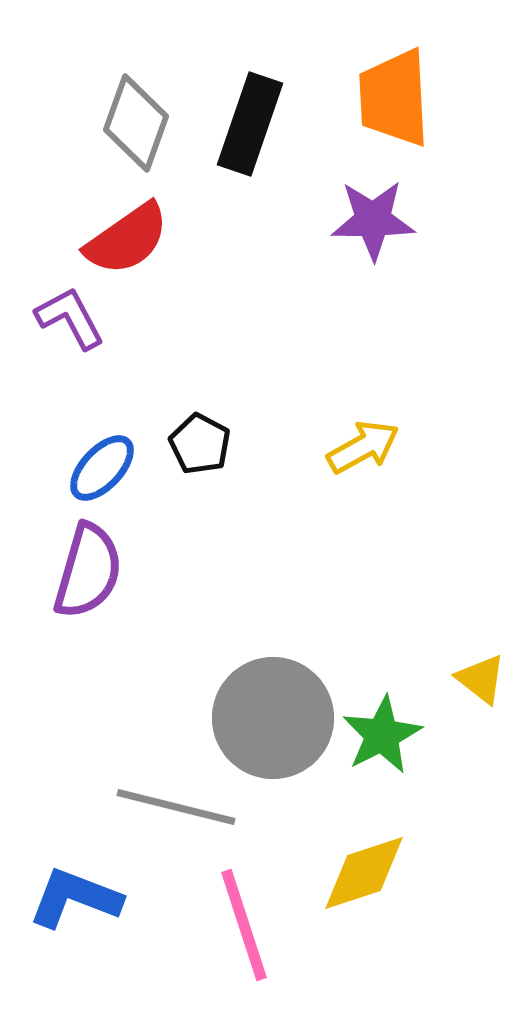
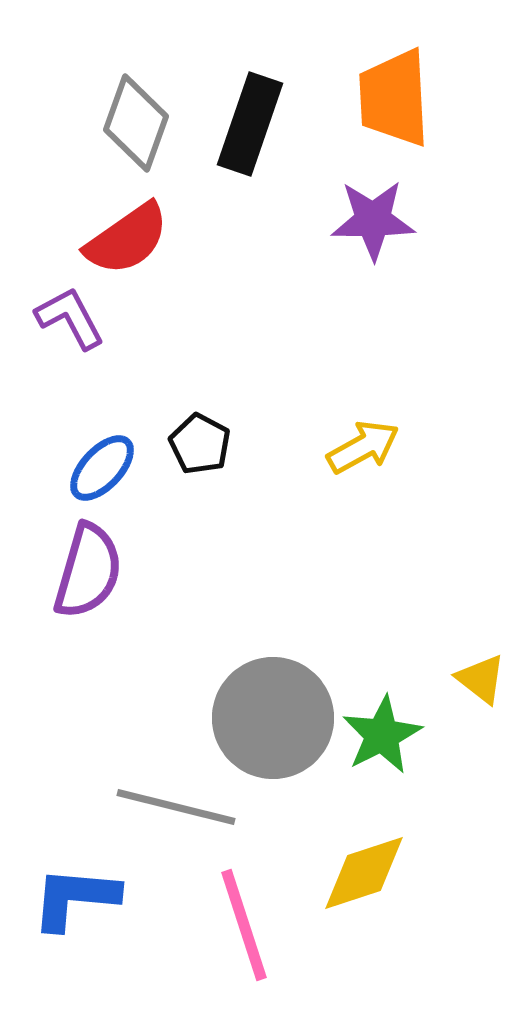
blue L-shape: rotated 16 degrees counterclockwise
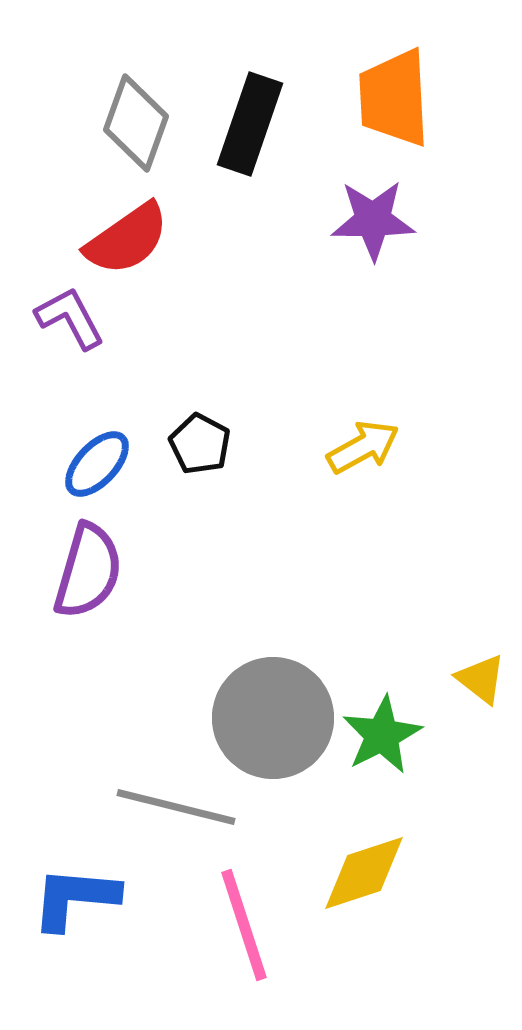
blue ellipse: moved 5 px left, 4 px up
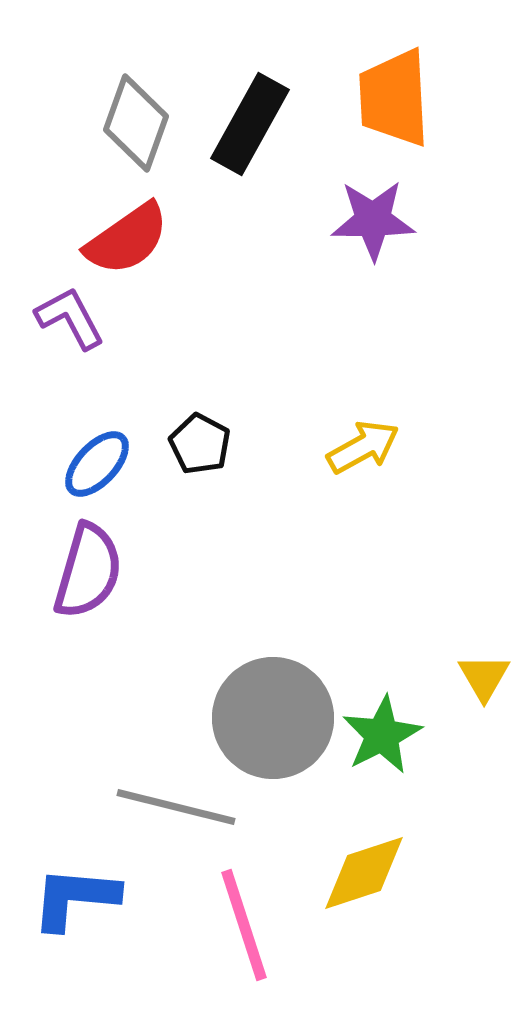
black rectangle: rotated 10 degrees clockwise
yellow triangle: moved 3 px right, 2 px up; rotated 22 degrees clockwise
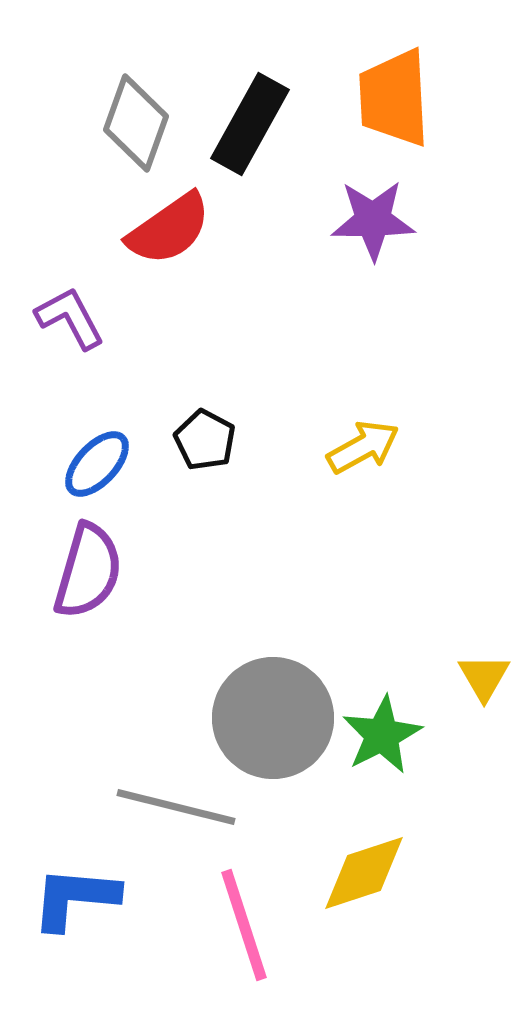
red semicircle: moved 42 px right, 10 px up
black pentagon: moved 5 px right, 4 px up
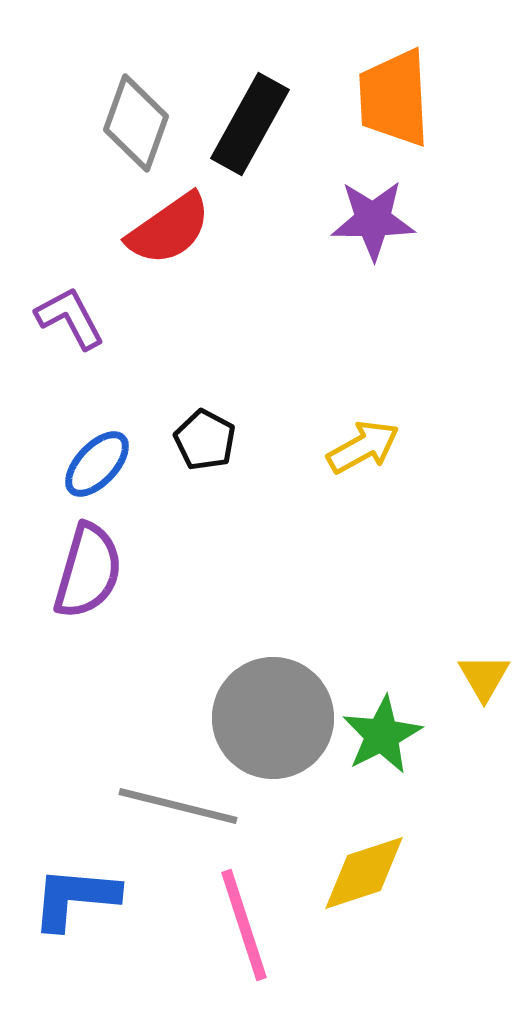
gray line: moved 2 px right, 1 px up
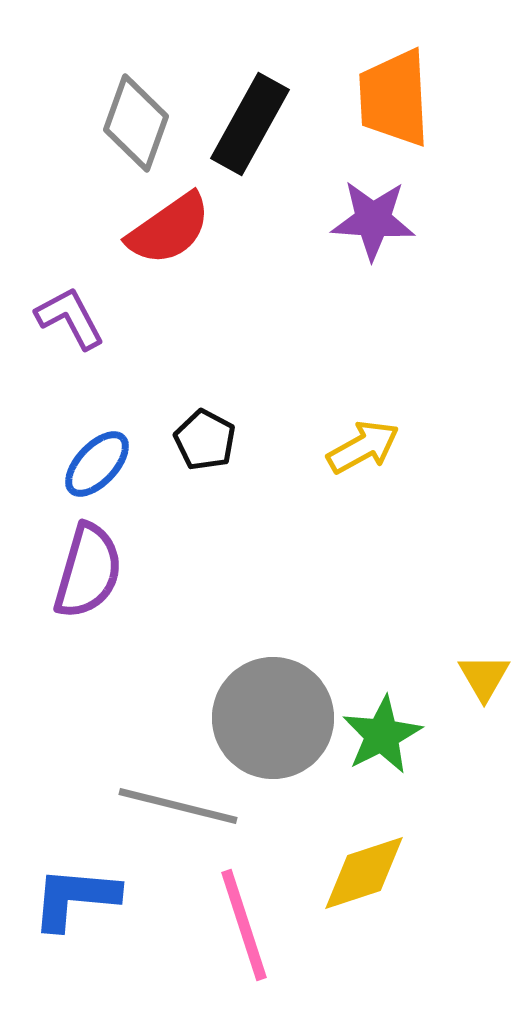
purple star: rotated 4 degrees clockwise
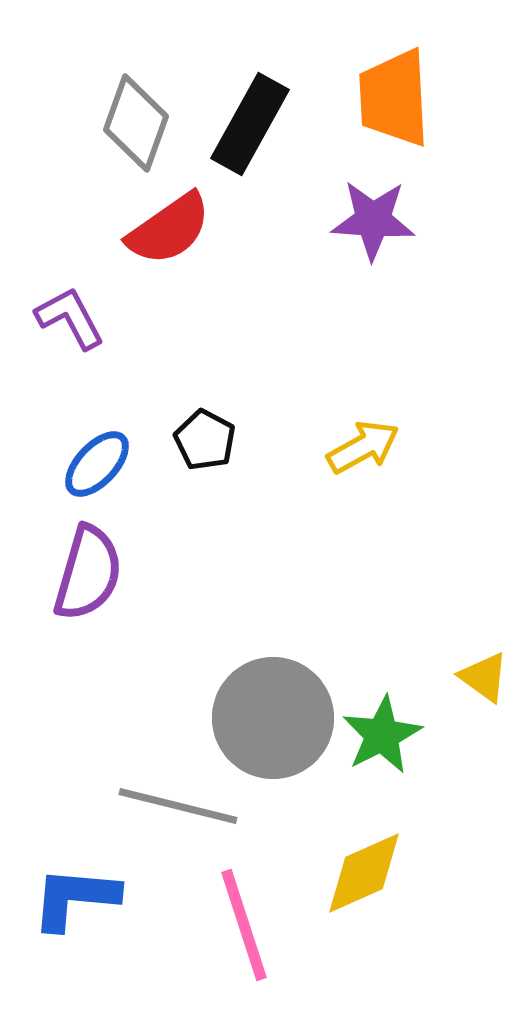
purple semicircle: moved 2 px down
yellow triangle: rotated 24 degrees counterclockwise
yellow diamond: rotated 6 degrees counterclockwise
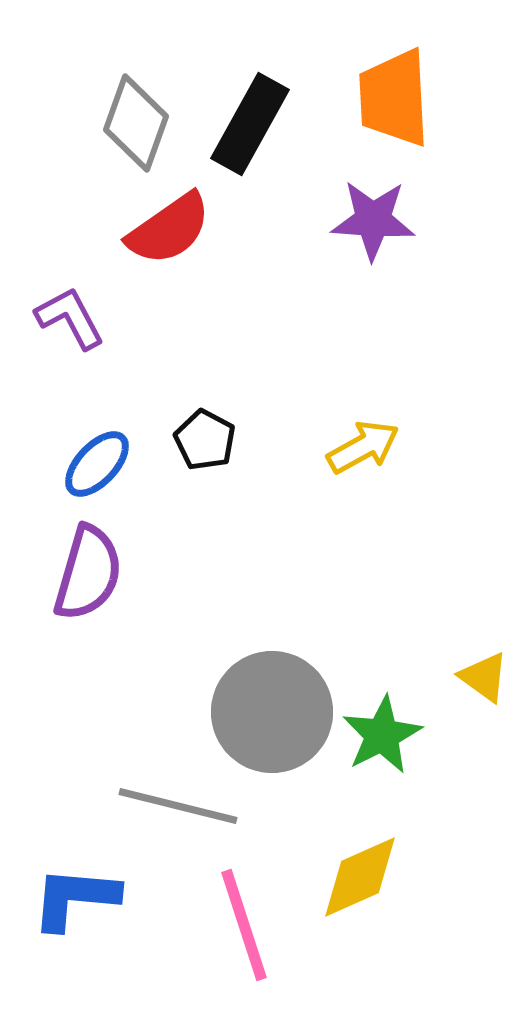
gray circle: moved 1 px left, 6 px up
yellow diamond: moved 4 px left, 4 px down
